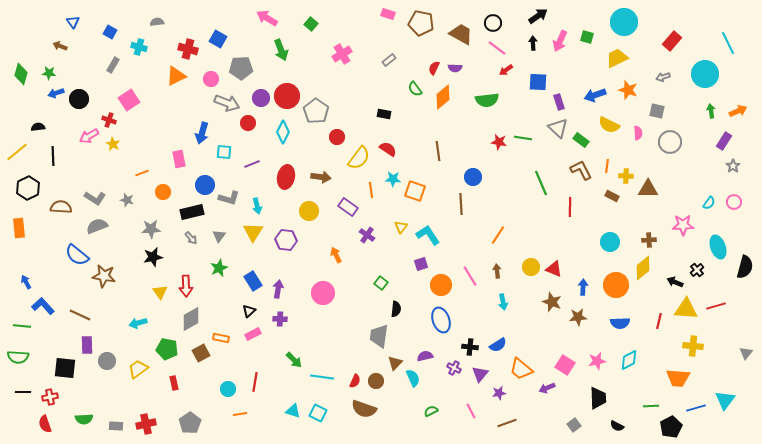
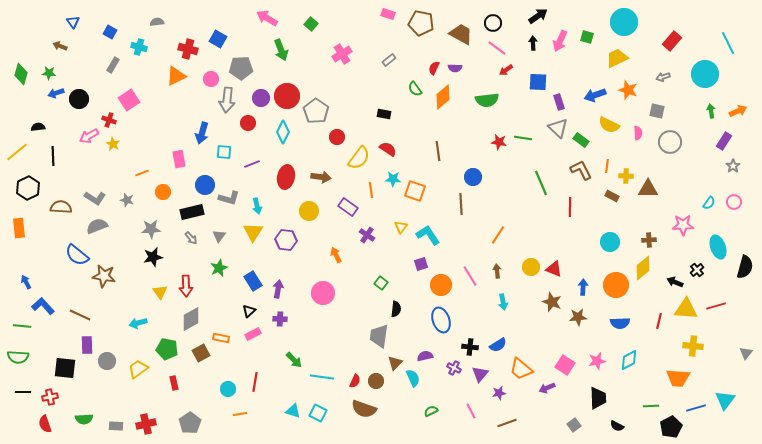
gray arrow at (227, 103): moved 3 px up; rotated 75 degrees clockwise
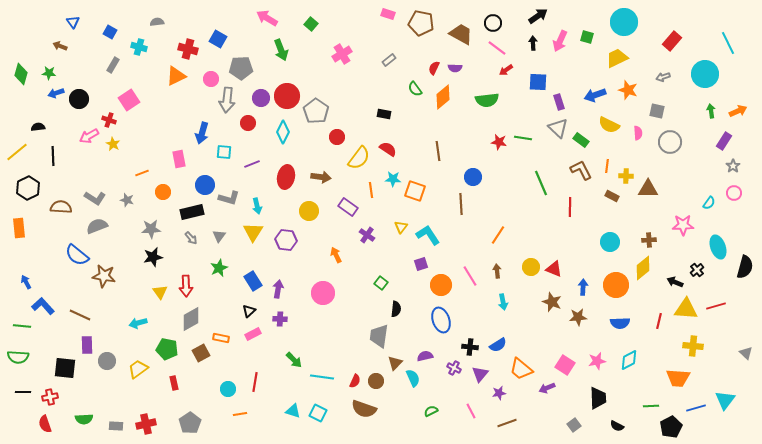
pink circle at (734, 202): moved 9 px up
gray triangle at (746, 353): rotated 24 degrees counterclockwise
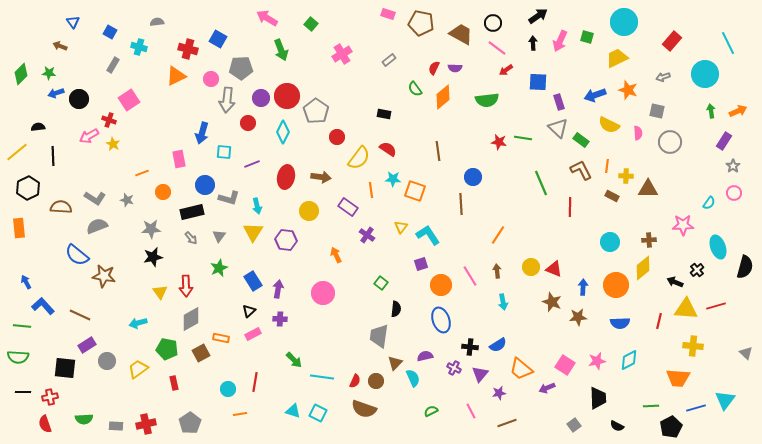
green diamond at (21, 74): rotated 30 degrees clockwise
purple rectangle at (87, 345): rotated 60 degrees clockwise
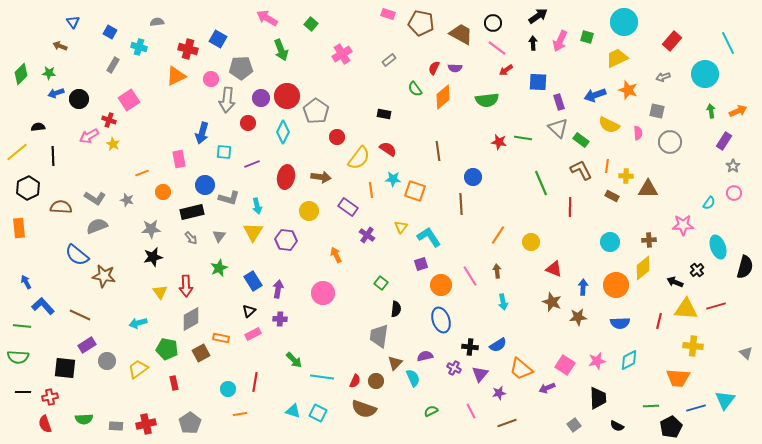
cyan L-shape at (428, 235): moved 1 px right, 2 px down
yellow circle at (531, 267): moved 25 px up
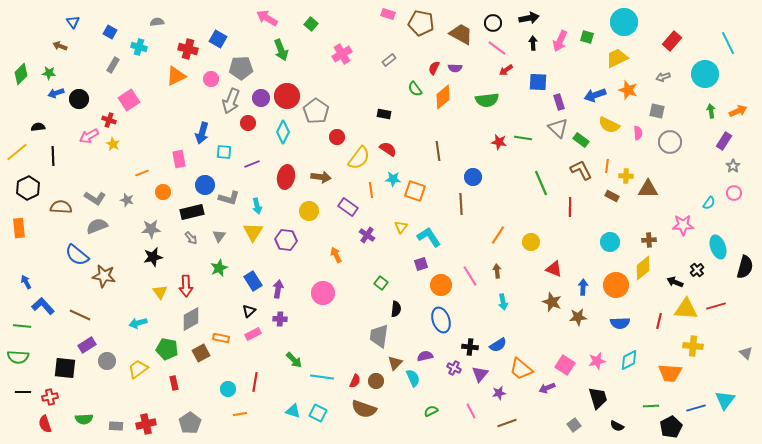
black arrow at (538, 16): moved 9 px left, 2 px down; rotated 24 degrees clockwise
gray arrow at (227, 100): moved 4 px right, 1 px down; rotated 15 degrees clockwise
orange trapezoid at (678, 378): moved 8 px left, 5 px up
black trapezoid at (598, 398): rotated 15 degrees counterclockwise
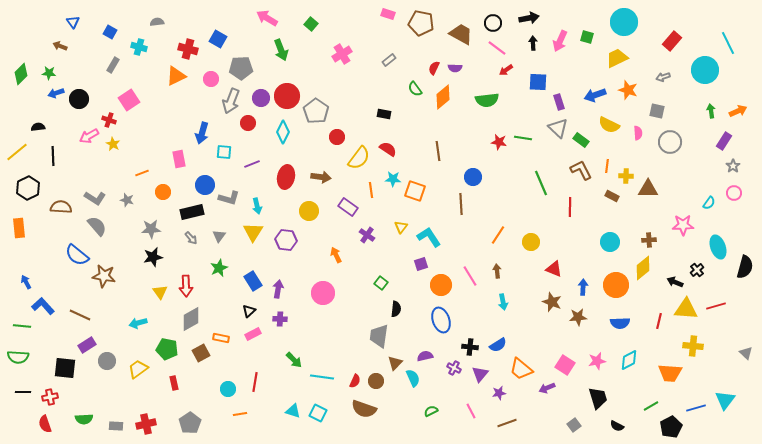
cyan circle at (705, 74): moved 4 px up
gray semicircle at (97, 226): rotated 70 degrees clockwise
green line at (651, 406): rotated 28 degrees counterclockwise
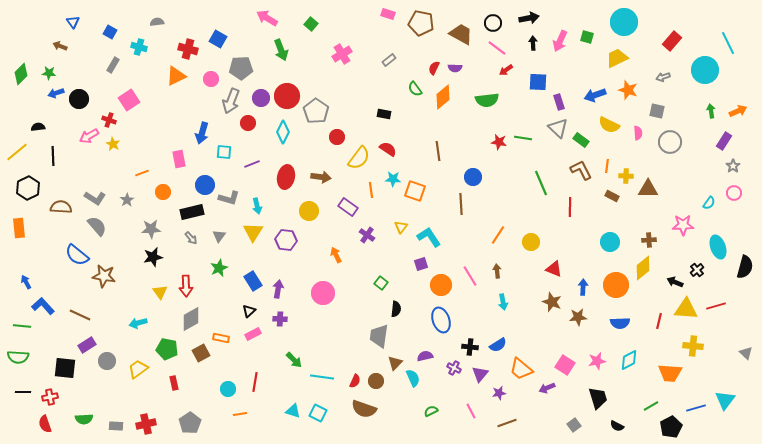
gray star at (127, 200): rotated 24 degrees clockwise
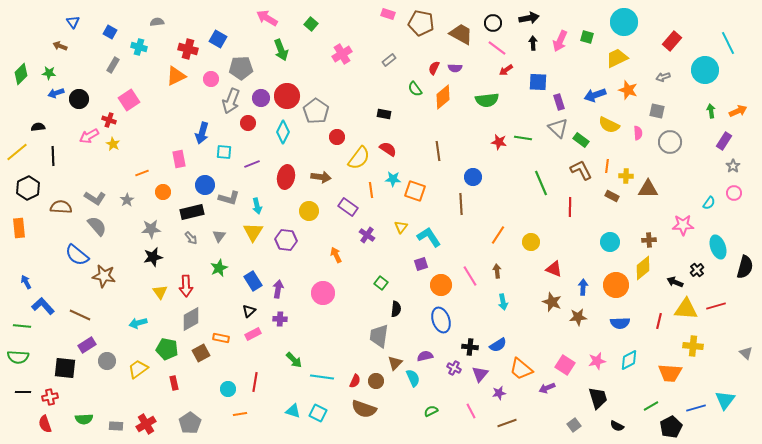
red cross at (146, 424): rotated 18 degrees counterclockwise
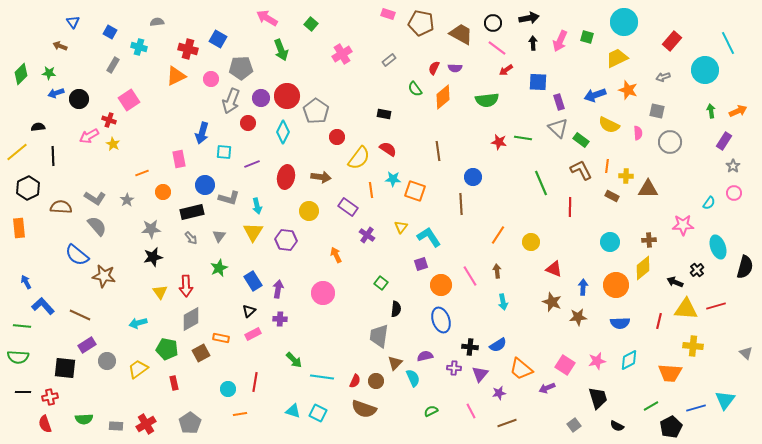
purple cross at (454, 368): rotated 24 degrees counterclockwise
